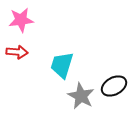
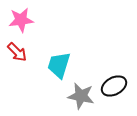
red arrow: rotated 40 degrees clockwise
cyan trapezoid: moved 3 px left
gray star: rotated 16 degrees counterclockwise
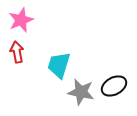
pink star: rotated 15 degrees counterclockwise
red arrow: rotated 145 degrees counterclockwise
gray star: moved 4 px up
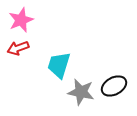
red arrow: moved 1 px right, 4 px up; rotated 100 degrees counterclockwise
